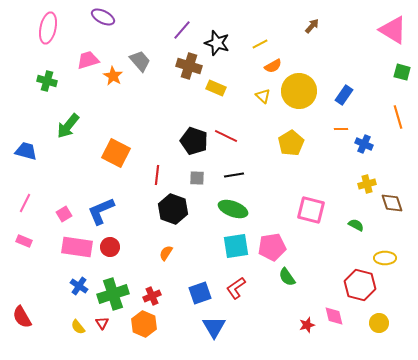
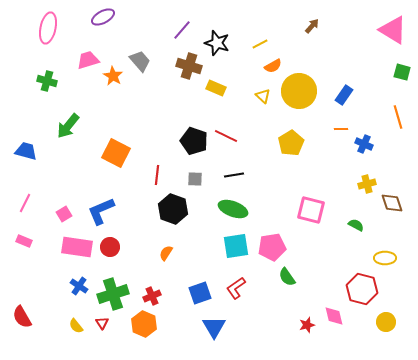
purple ellipse at (103, 17): rotated 55 degrees counterclockwise
gray square at (197, 178): moved 2 px left, 1 px down
red hexagon at (360, 285): moved 2 px right, 4 px down
yellow circle at (379, 323): moved 7 px right, 1 px up
yellow semicircle at (78, 327): moved 2 px left, 1 px up
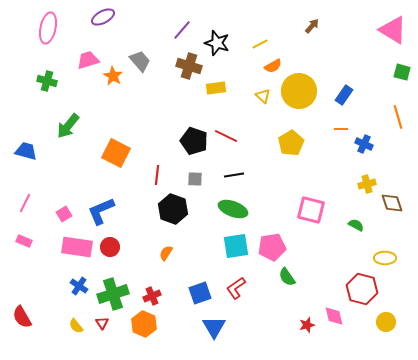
yellow rectangle at (216, 88): rotated 30 degrees counterclockwise
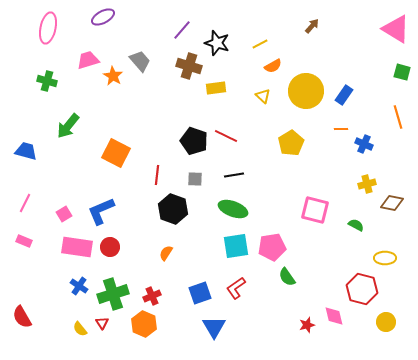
pink triangle at (393, 30): moved 3 px right, 1 px up
yellow circle at (299, 91): moved 7 px right
brown diamond at (392, 203): rotated 60 degrees counterclockwise
pink square at (311, 210): moved 4 px right
yellow semicircle at (76, 326): moved 4 px right, 3 px down
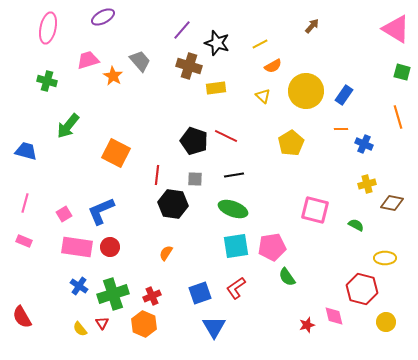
pink line at (25, 203): rotated 12 degrees counterclockwise
black hexagon at (173, 209): moved 5 px up; rotated 12 degrees counterclockwise
